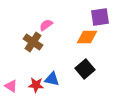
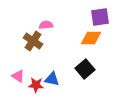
pink semicircle: rotated 32 degrees clockwise
orange diamond: moved 4 px right, 1 px down
brown cross: moved 1 px up
pink triangle: moved 7 px right, 10 px up
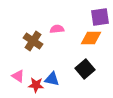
pink semicircle: moved 11 px right, 4 px down
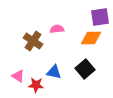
blue triangle: moved 2 px right, 7 px up
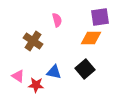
pink semicircle: moved 9 px up; rotated 80 degrees clockwise
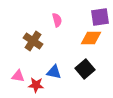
pink triangle: rotated 24 degrees counterclockwise
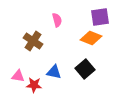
orange diamond: rotated 20 degrees clockwise
red star: moved 2 px left
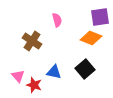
brown cross: moved 1 px left
pink triangle: rotated 40 degrees clockwise
red star: rotated 14 degrees clockwise
